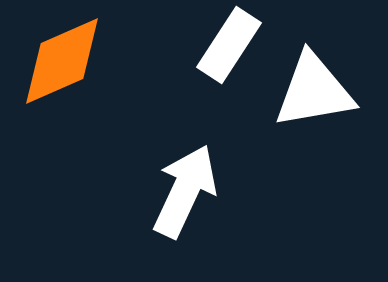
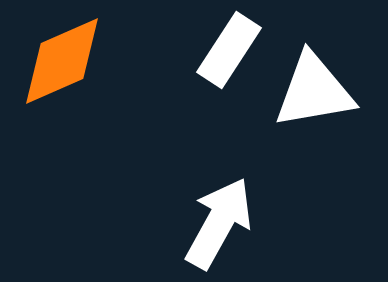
white rectangle: moved 5 px down
white arrow: moved 34 px right, 32 px down; rotated 4 degrees clockwise
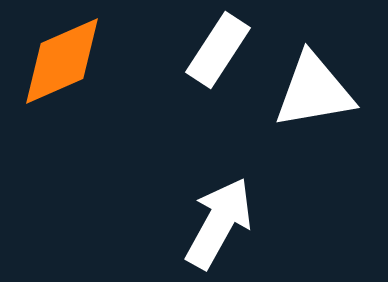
white rectangle: moved 11 px left
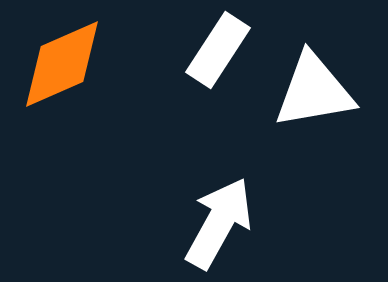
orange diamond: moved 3 px down
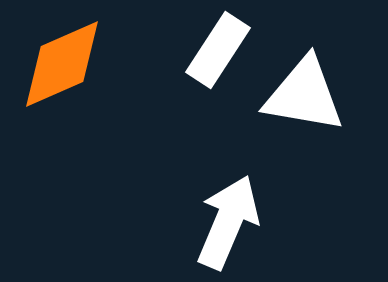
white triangle: moved 10 px left, 4 px down; rotated 20 degrees clockwise
white arrow: moved 9 px right, 1 px up; rotated 6 degrees counterclockwise
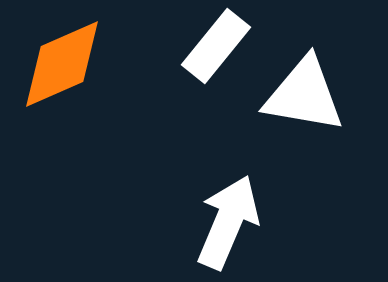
white rectangle: moved 2 px left, 4 px up; rotated 6 degrees clockwise
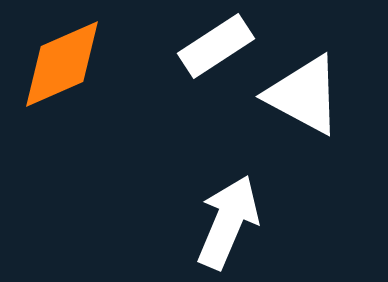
white rectangle: rotated 18 degrees clockwise
white triangle: rotated 18 degrees clockwise
